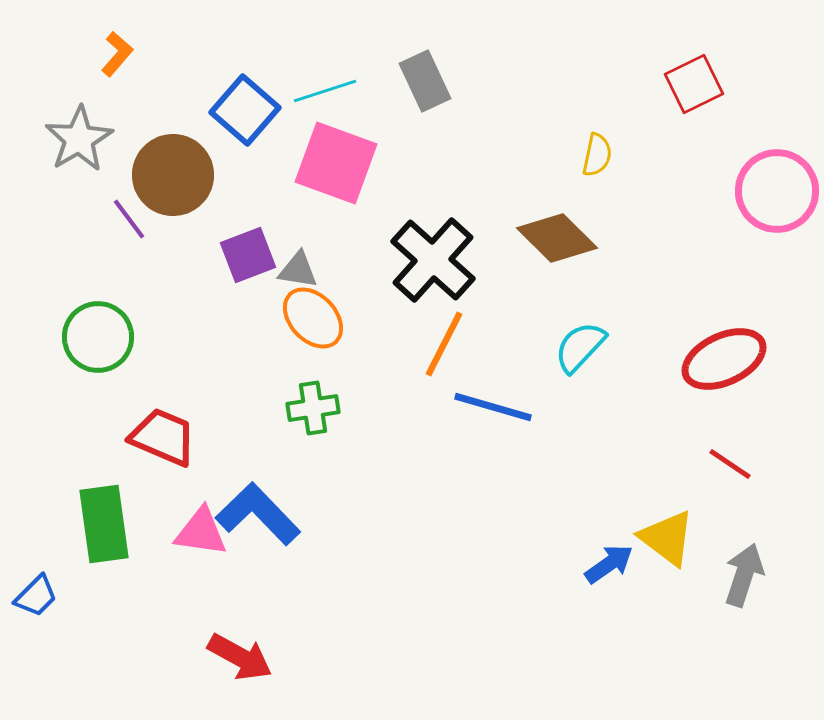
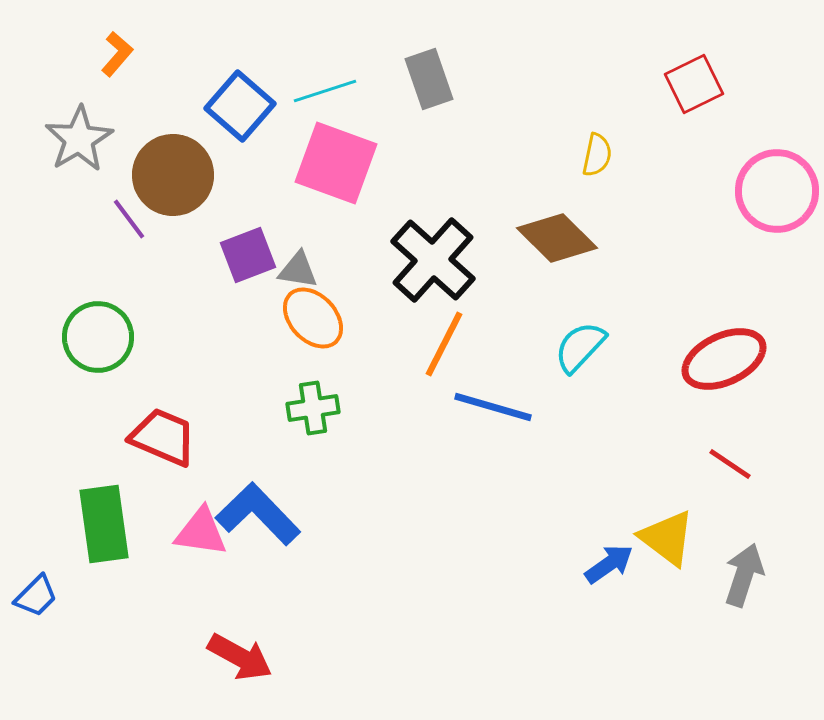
gray rectangle: moved 4 px right, 2 px up; rotated 6 degrees clockwise
blue square: moved 5 px left, 4 px up
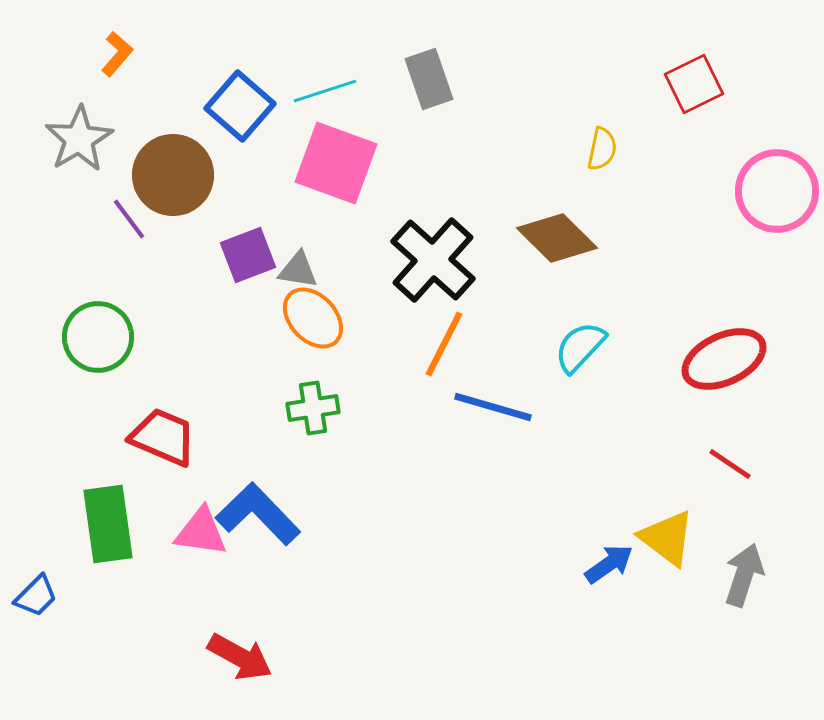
yellow semicircle: moved 5 px right, 6 px up
green rectangle: moved 4 px right
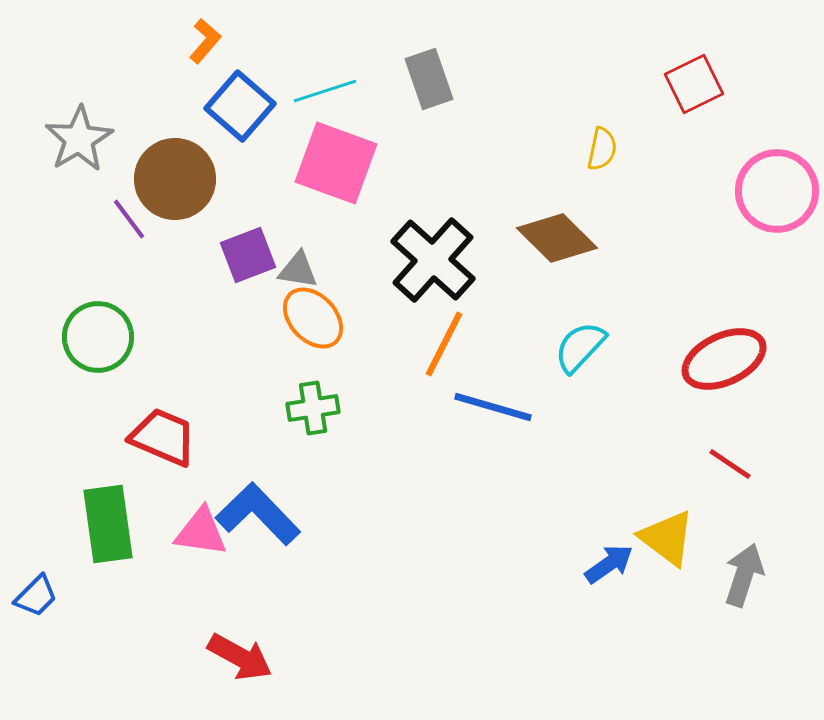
orange L-shape: moved 88 px right, 13 px up
brown circle: moved 2 px right, 4 px down
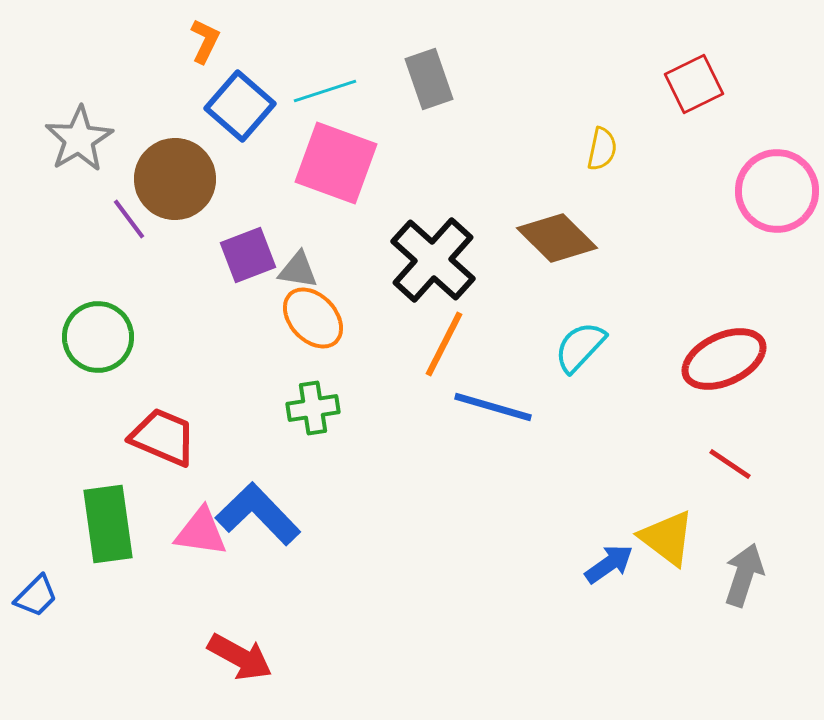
orange L-shape: rotated 15 degrees counterclockwise
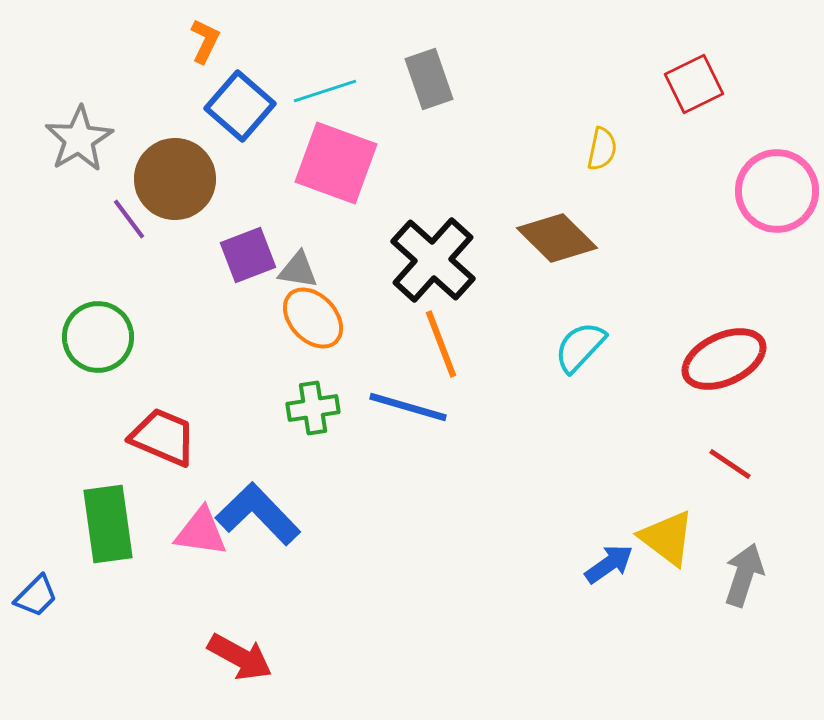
orange line: moved 3 px left; rotated 48 degrees counterclockwise
blue line: moved 85 px left
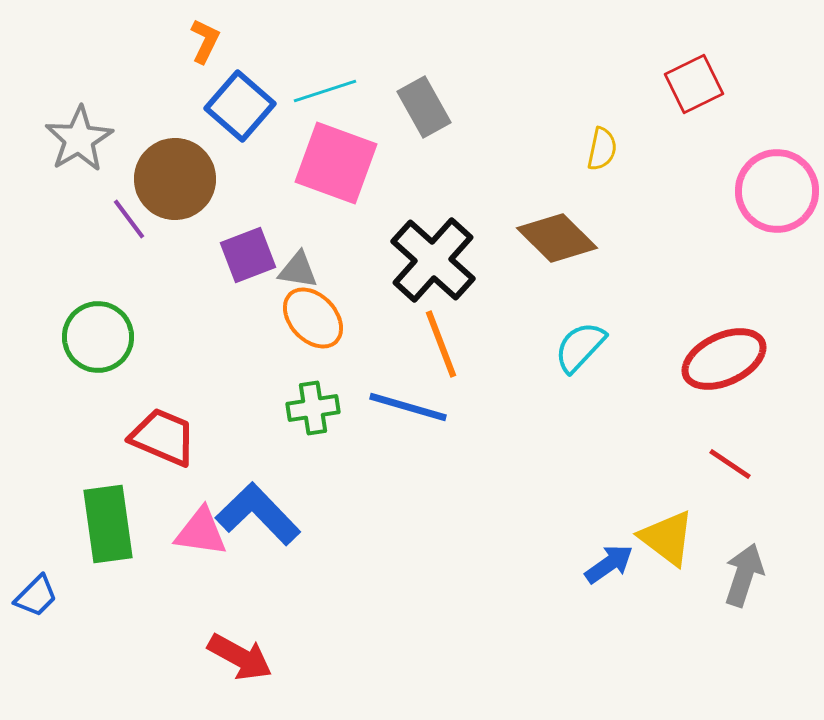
gray rectangle: moved 5 px left, 28 px down; rotated 10 degrees counterclockwise
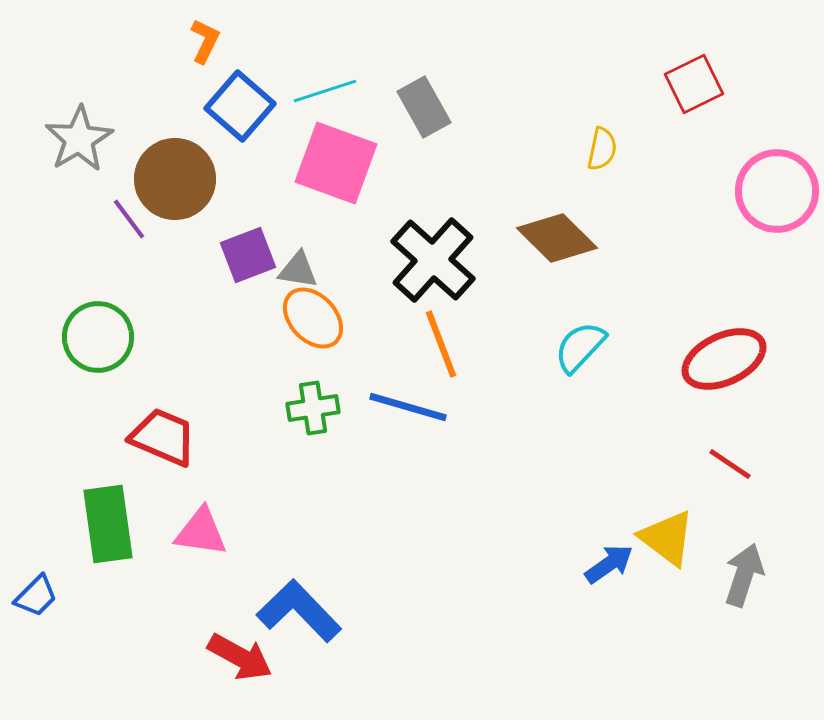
blue L-shape: moved 41 px right, 97 px down
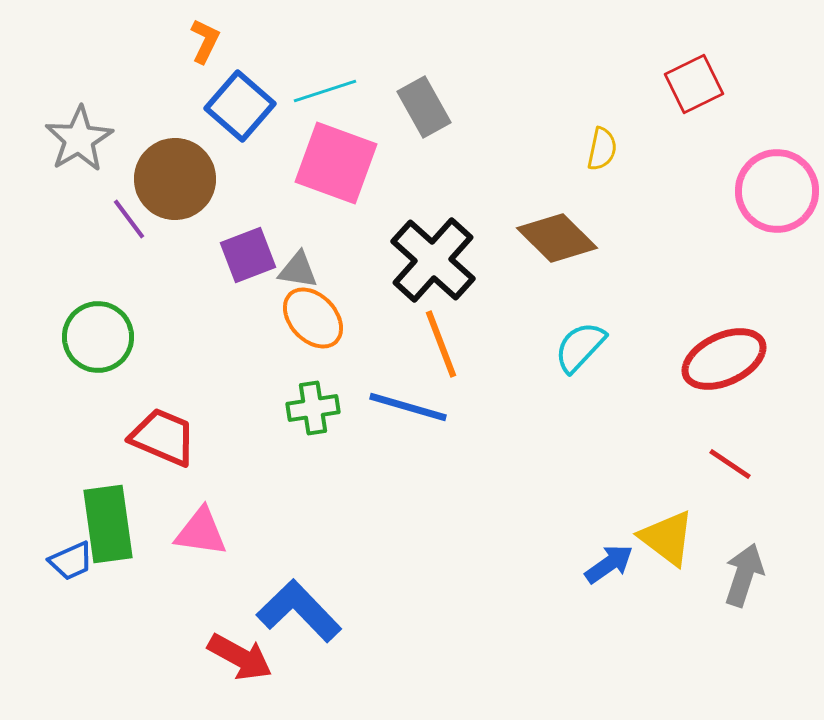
blue trapezoid: moved 35 px right, 35 px up; rotated 21 degrees clockwise
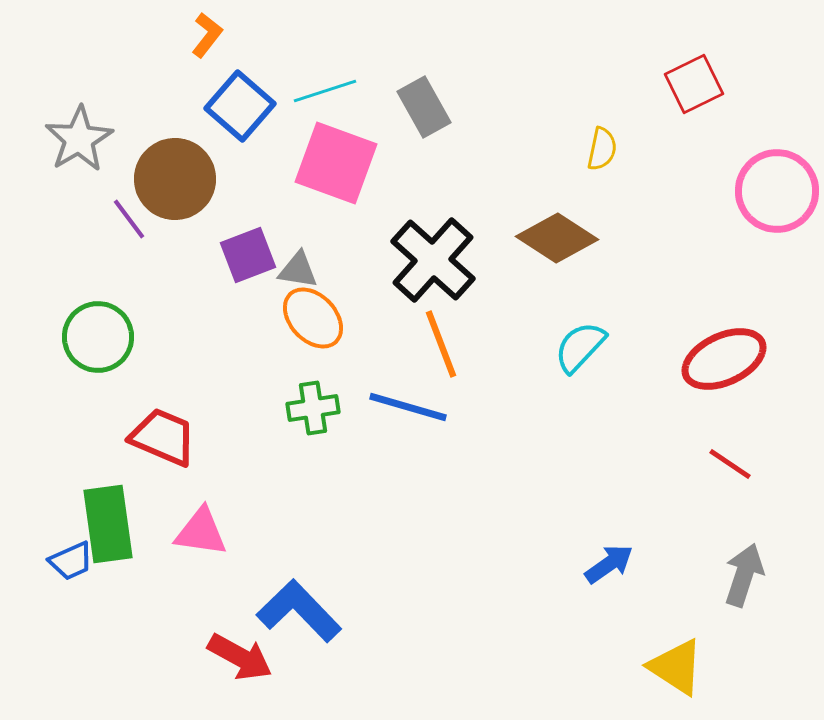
orange L-shape: moved 2 px right, 6 px up; rotated 12 degrees clockwise
brown diamond: rotated 12 degrees counterclockwise
yellow triangle: moved 9 px right, 129 px down; rotated 4 degrees counterclockwise
